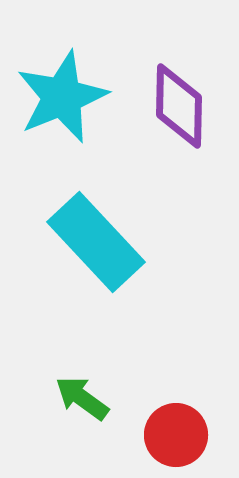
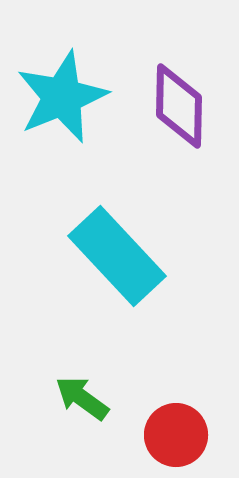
cyan rectangle: moved 21 px right, 14 px down
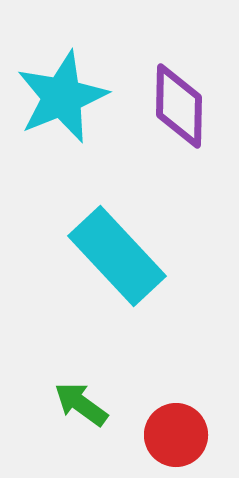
green arrow: moved 1 px left, 6 px down
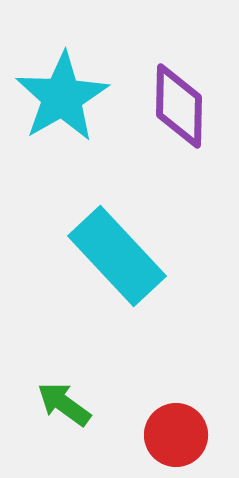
cyan star: rotated 8 degrees counterclockwise
green arrow: moved 17 px left
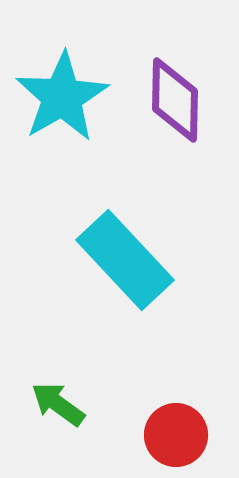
purple diamond: moved 4 px left, 6 px up
cyan rectangle: moved 8 px right, 4 px down
green arrow: moved 6 px left
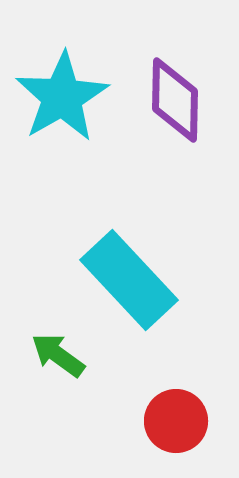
cyan rectangle: moved 4 px right, 20 px down
green arrow: moved 49 px up
red circle: moved 14 px up
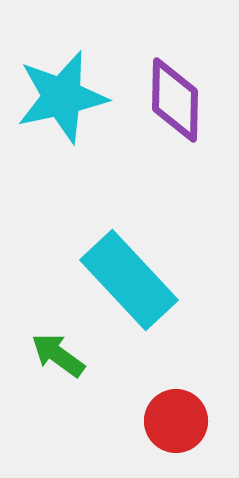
cyan star: rotated 18 degrees clockwise
